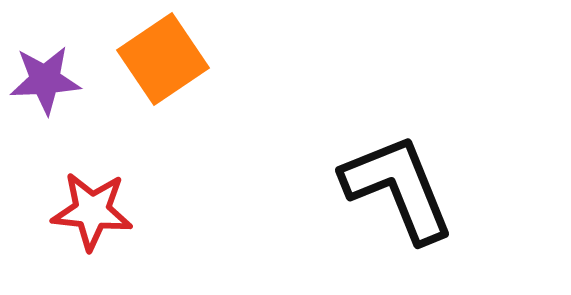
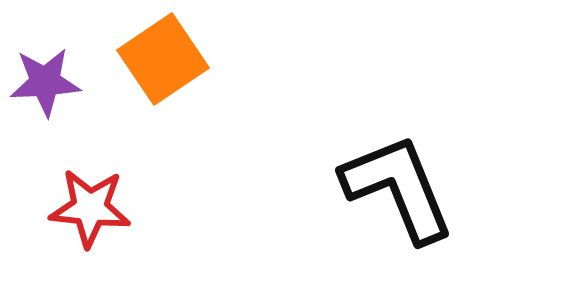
purple star: moved 2 px down
red star: moved 2 px left, 3 px up
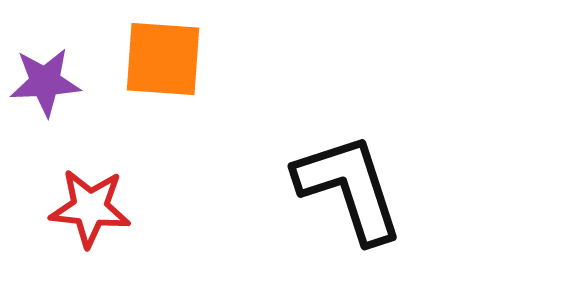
orange square: rotated 38 degrees clockwise
black L-shape: moved 49 px left; rotated 4 degrees clockwise
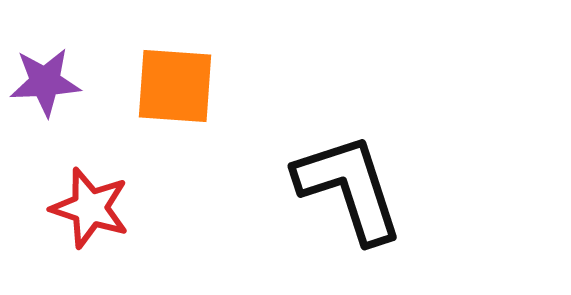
orange square: moved 12 px right, 27 px down
red star: rotated 12 degrees clockwise
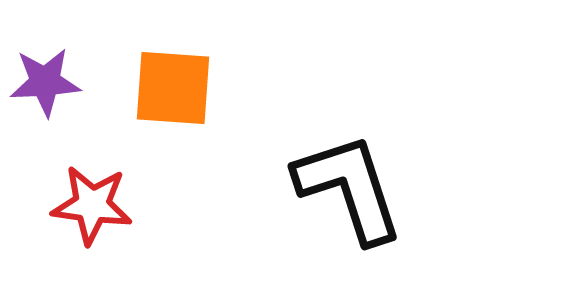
orange square: moved 2 px left, 2 px down
red star: moved 2 px right, 3 px up; rotated 10 degrees counterclockwise
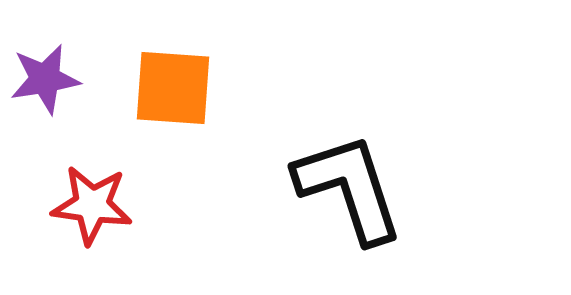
purple star: moved 3 px up; rotated 6 degrees counterclockwise
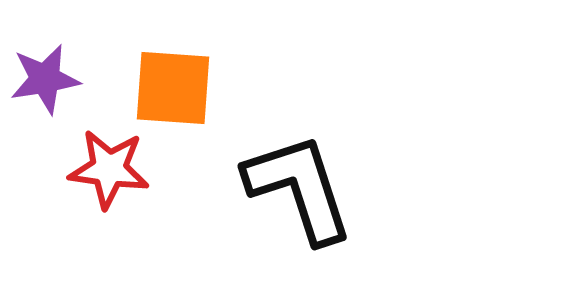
black L-shape: moved 50 px left
red star: moved 17 px right, 36 px up
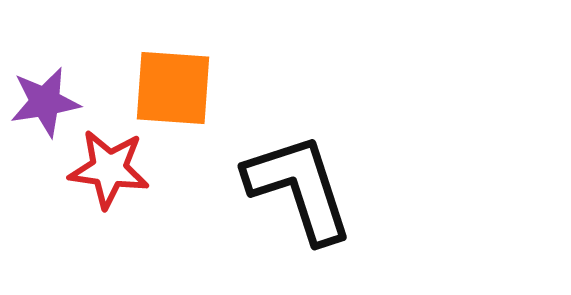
purple star: moved 23 px down
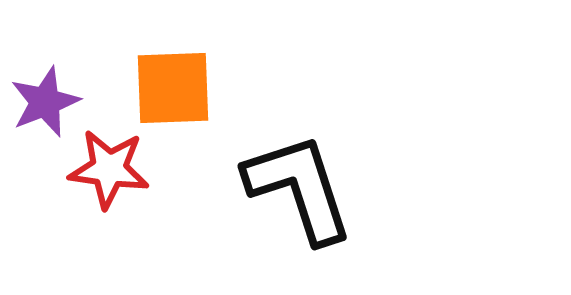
orange square: rotated 6 degrees counterclockwise
purple star: rotated 12 degrees counterclockwise
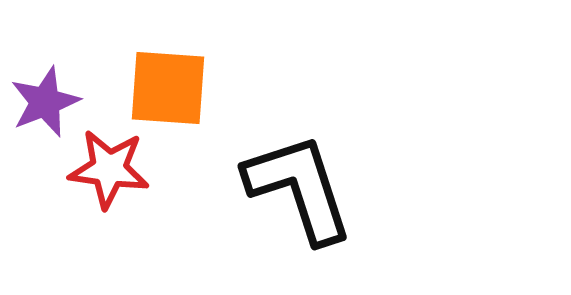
orange square: moved 5 px left; rotated 6 degrees clockwise
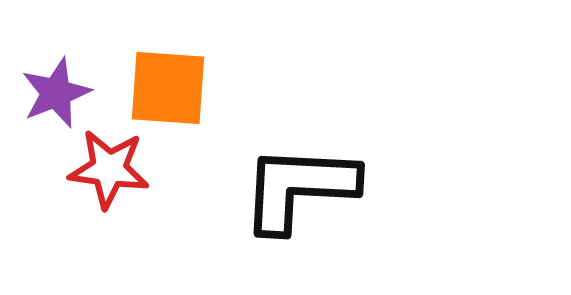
purple star: moved 11 px right, 9 px up
black L-shape: rotated 69 degrees counterclockwise
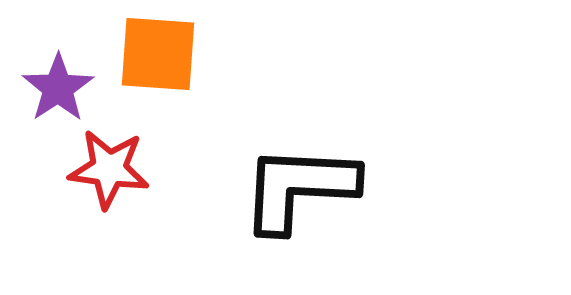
orange square: moved 10 px left, 34 px up
purple star: moved 2 px right, 5 px up; rotated 12 degrees counterclockwise
